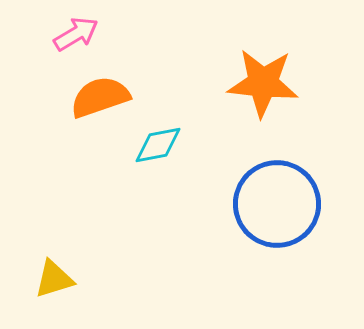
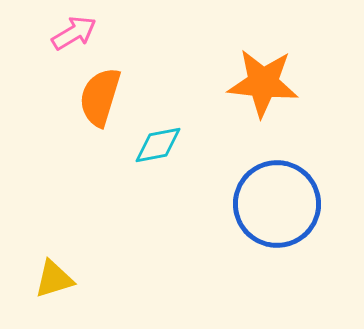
pink arrow: moved 2 px left, 1 px up
orange semicircle: rotated 54 degrees counterclockwise
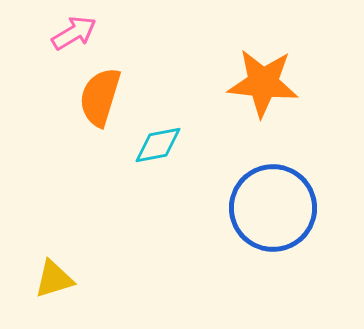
blue circle: moved 4 px left, 4 px down
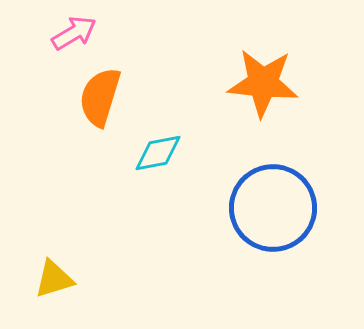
cyan diamond: moved 8 px down
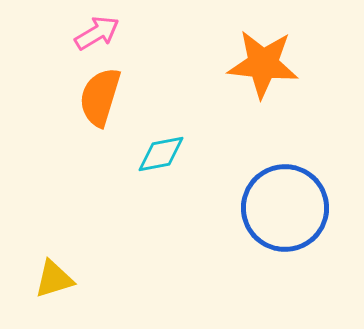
pink arrow: moved 23 px right
orange star: moved 19 px up
cyan diamond: moved 3 px right, 1 px down
blue circle: moved 12 px right
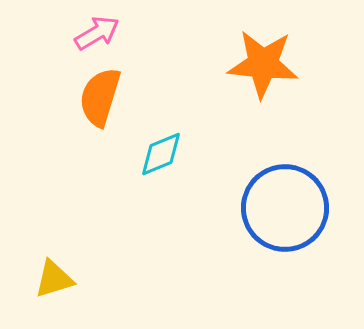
cyan diamond: rotated 12 degrees counterclockwise
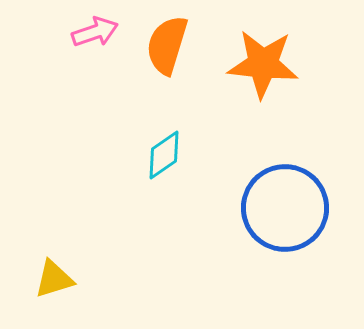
pink arrow: moved 2 px left, 1 px up; rotated 12 degrees clockwise
orange semicircle: moved 67 px right, 52 px up
cyan diamond: moved 3 px right, 1 px down; rotated 12 degrees counterclockwise
